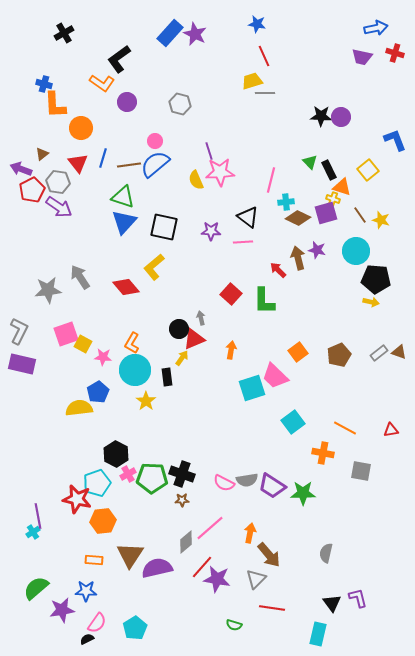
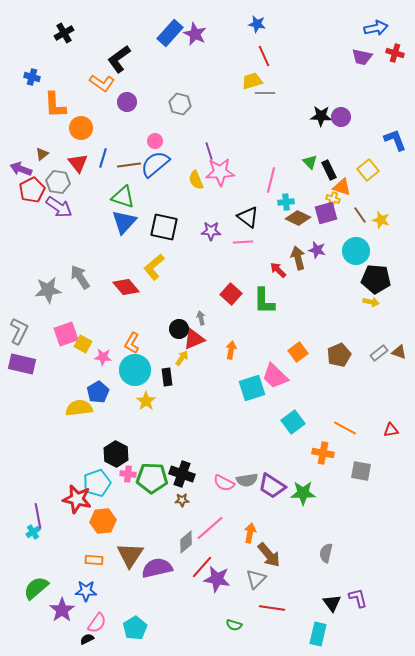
blue cross at (44, 84): moved 12 px left, 7 px up
pink cross at (128, 474): rotated 35 degrees clockwise
purple star at (62, 610): rotated 25 degrees counterclockwise
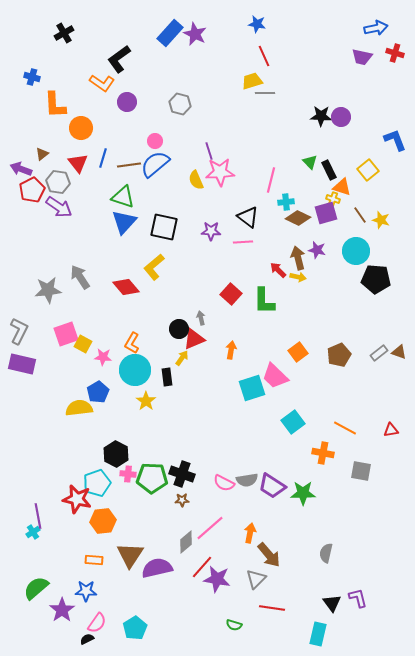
yellow arrow at (371, 302): moved 73 px left, 25 px up
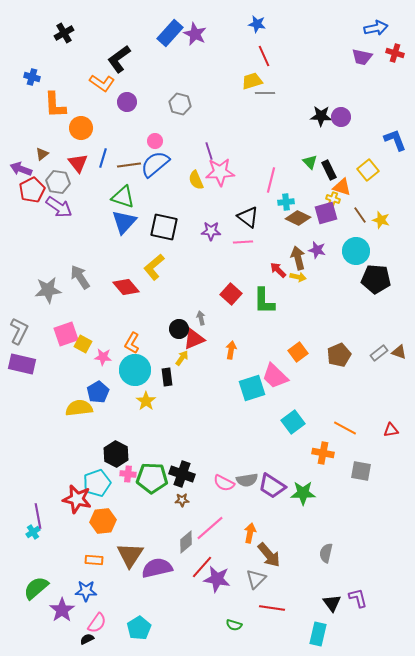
cyan pentagon at (135, 628): moved 4 px right
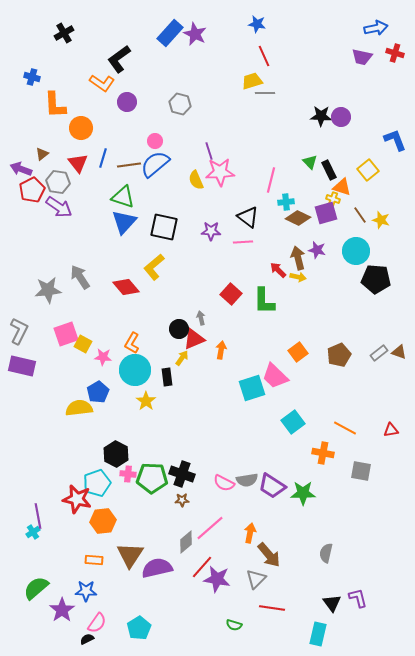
orange arrow at (231, 350): moved 10 px left
purple rectangle at (22, 364): moved 2 px down
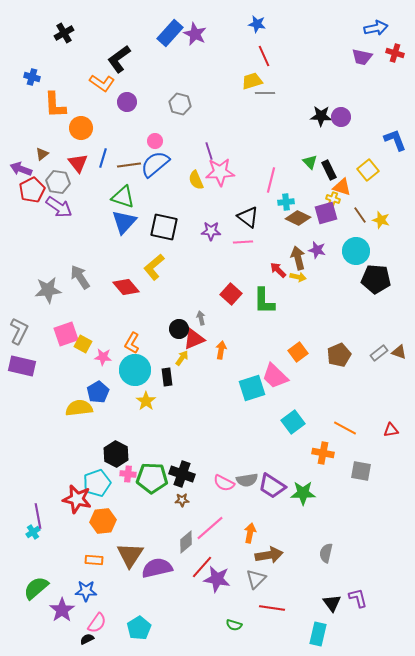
brown arrow at (269, 555): rotated 60 degrees counterclockwise
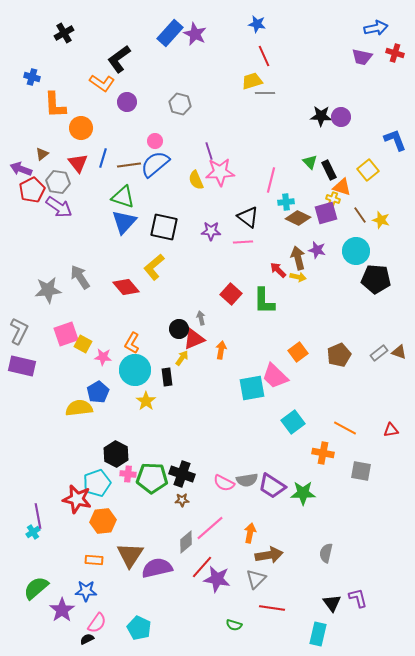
cyan square at (252, 388): rotated 8 degrees clockwise
cyan pentagon at (139, 628): rotated 15 degrees counterclockwise
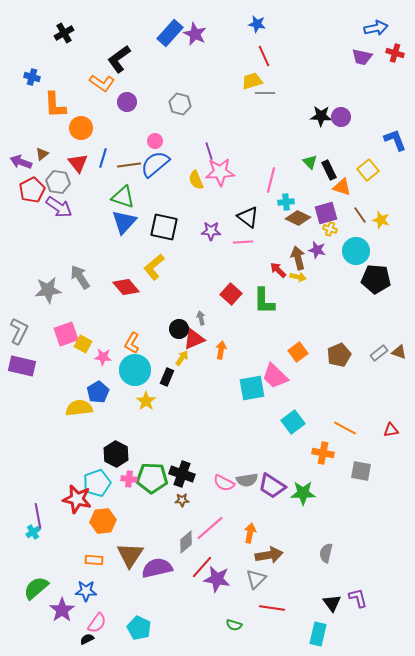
purple arrow at (21, 169): moved 7 px up
yellow cross at (333, 199): moved 3 px left, 30 px down
black rectangle at (167, 377): rotated 30 degrees clockwise
pink cross at (128, 474): moved 1 px right, 5 px down
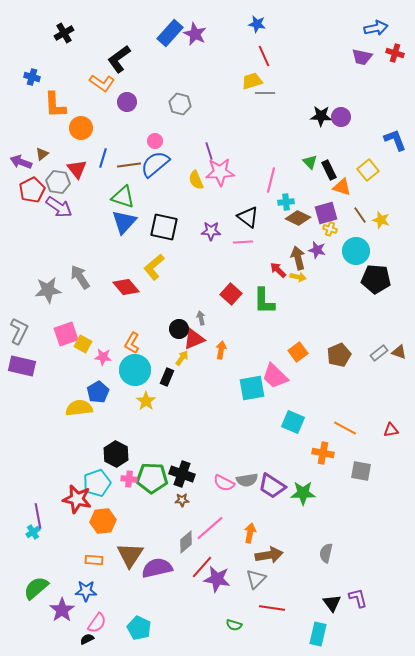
red triangle at (78, 163): moved 1 px left, 6 px down
cyan square at (293, 422): rotated 30 degrees counterclockwise
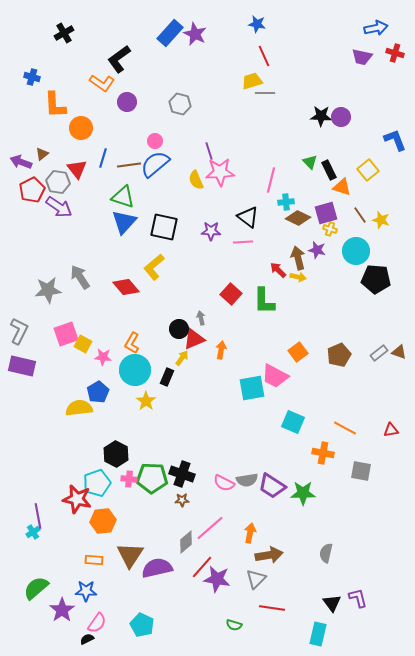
pink trapezoid at (275, 376): rotated 16 degrees counterclockwise
cyan pentagon at (139, 628): moved 3 px right, 3 px up
